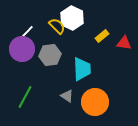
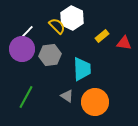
green line: moved 1 px right
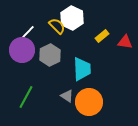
white line: moved 1 px right
red triangle: moved 1 px right, 1 px up
purple circle: moved 1 px down
gray hexagon: rotated 20 degrees counterclockwise
orange circle: moved 6 px left
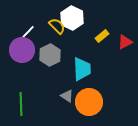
red triangle: rotated 35 degrees counterclockwise
green line: moved 5 px left, 7 px down; rotated 30 degrees counterclockwise
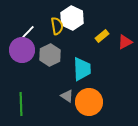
yellow semicircle: rotated 36 degrees clockwise
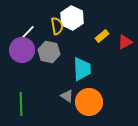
gray hexagon: moved 1 px left, 3 px up; rotated 20 degrees counterclockwise
